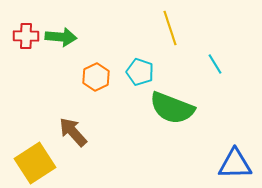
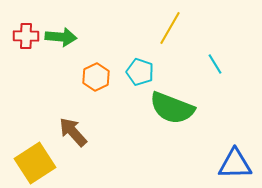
yellow line: rotated 48 degrees clockwise
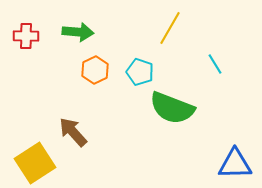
green arrow: moved 17 px right, 5 px up
orange hexagon: moved 1 px left, 7 px up
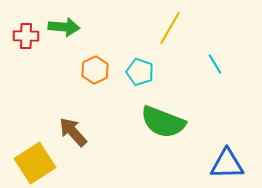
green arrow: moved 14 px left, 5 px up
green semicircle: moved 9 px left, 14 px down
blue triangle: moved 8 px left
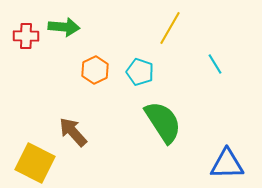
green semicircle: rotated 144 degrees counterclockwise
yellow square: rotated 30 degrees counterclockwise
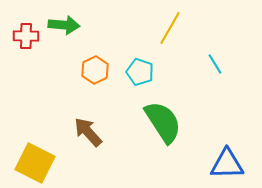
green arrow: moved 2 px up
brown arrow: moved 15 px right
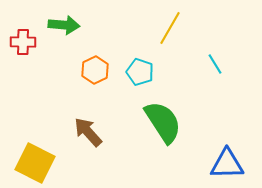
red cross: moved 3 px left, 6 px down
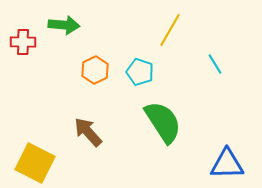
yellow line: moved 2 px down
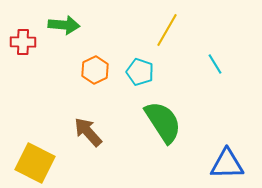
yellow line: moved 3 px left
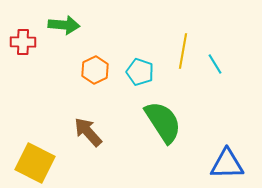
yellow line: moved 16 px right, 21 px down; rotated 20 degrees counterclockwise
